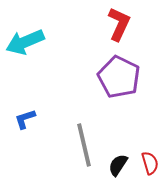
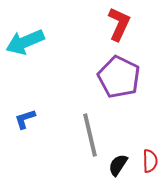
gray line: moved 6 px right, 10 px up
red semicircle: moved 2 px up; rotated 15 degrees clockwise
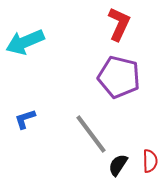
purple pentagon: rotated 12 degrees counterclockwise
gray line: moved 1 px right, 1 px up; rotated 24 degrees counterclockwise
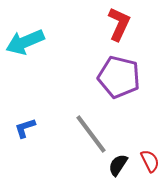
blue L-shape: moved 9 px down
red semicircle: rotated 25 degrees counterclockwise
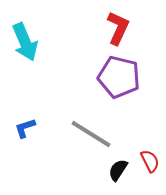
red L-shape: moved 1 px left, 4 px down
cyan arrow: rotated 90 degrees counterclockwise
gray line: rotated 21 degrees counterclockwise
black semicircle: moved 5 px down
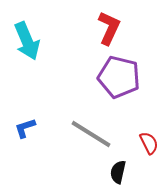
red L-shape: moved 9 px left
cyan arrow: moved 2 px right, 1 px up
red semicircle: moved 1 px left, 18 px up
black semicircle: moved 2 px down; rotated 20 degrees counterclockwise
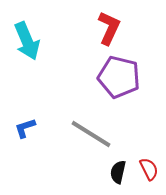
red semicircle: moved 26 px down
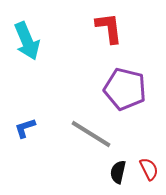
red L-shape: rotated 32 degrees counterclockwise
purple pentagon: moved 6 px right, 12 px down
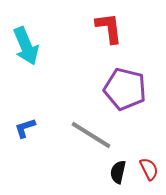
cyan arrow: moved 1 px left, 5 px down
gray line: moved 1 px down
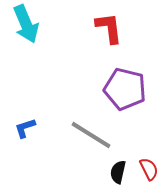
cyan arrow: moved 22 px up
